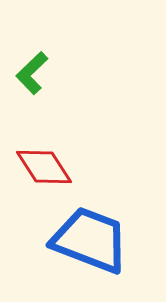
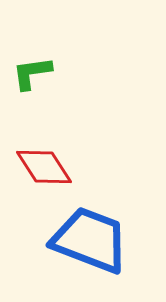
green L-shape: rotated 36 degrees clockwise
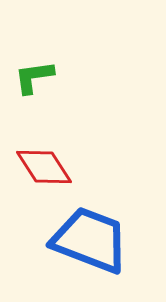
green L-shape: moved 2 px right, 4 px down
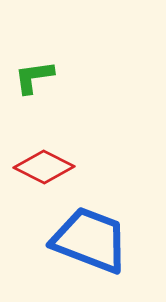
red diamond: rotated 30 degrees counterclockwise
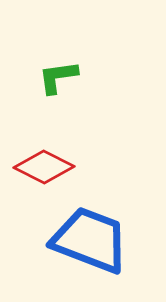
green L-shape: moved 24 px right
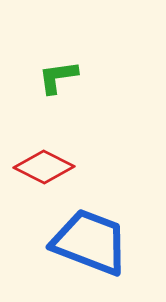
blue trapezoid: moved 2 px down
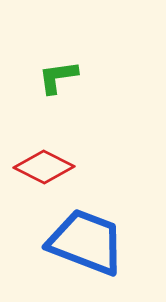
blue trapezoid: moved 4 px left
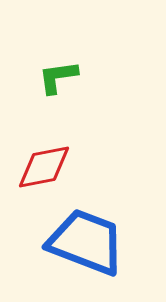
red diamond: rotated 38 degrees counterclockwise
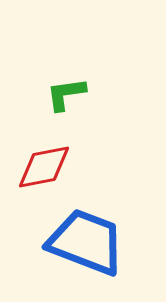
green L-shape: moved 8 px right, 17 px down
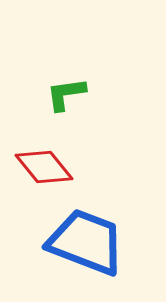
red diamond: rotated 62 degrees clockwise
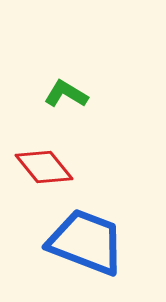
green L-shape: rotated 39 degrees clockwise
